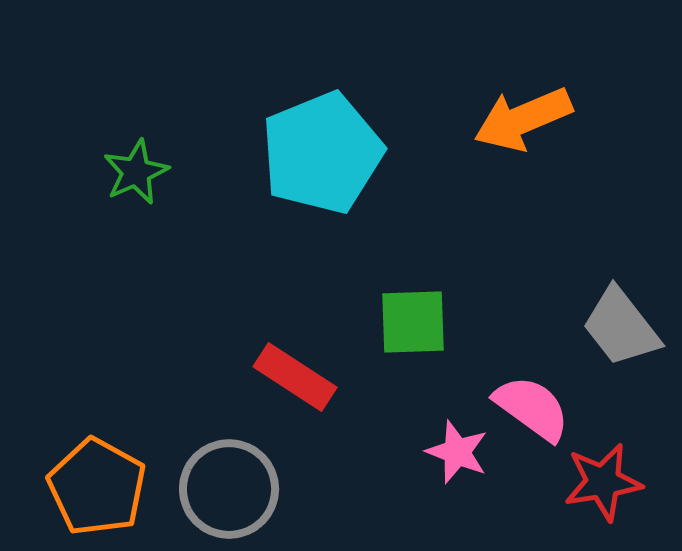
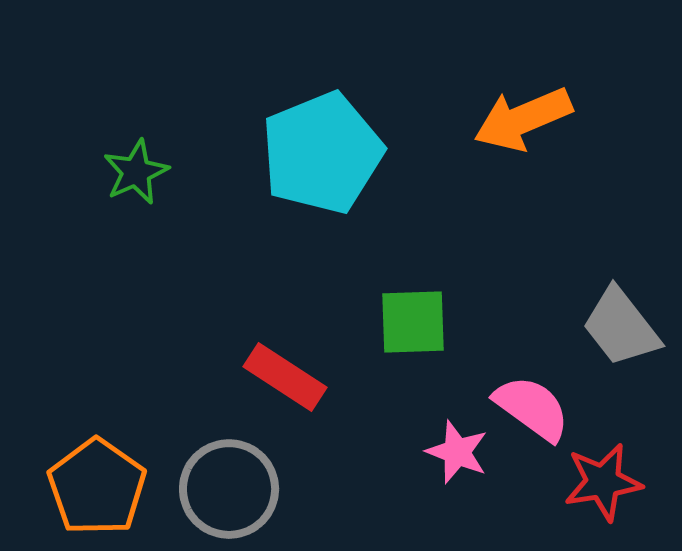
red rectangle: moved 10 px left
orange pentagon: rotated 6 degrees clockwise
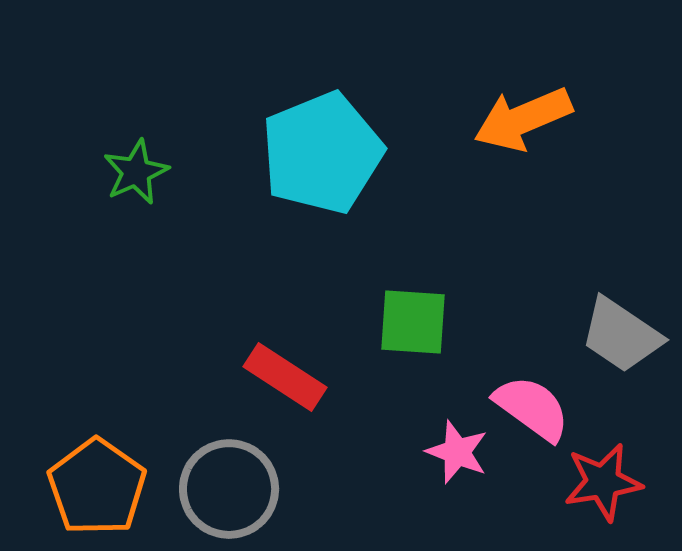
green square: rotated 6 degrees clockwise
gray trapezoid: moved 8 px down; rotated 18 degrees counterclockwise
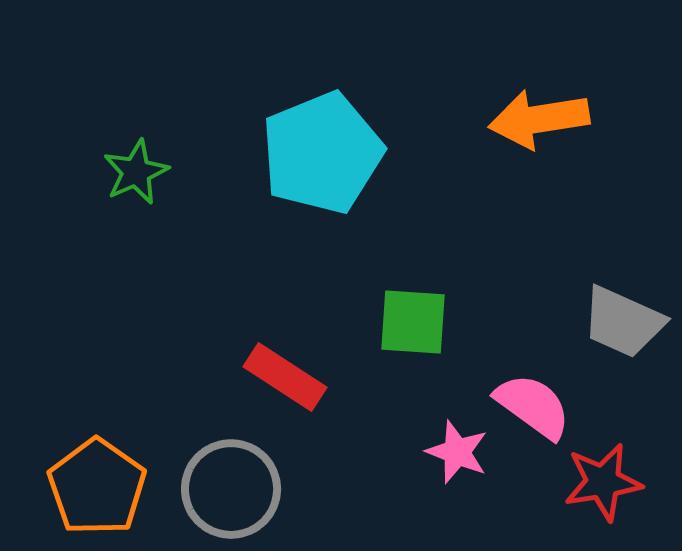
orange arrow: moved 16 px right; rotated 14 degrees clockwise
gray trapezoid: moved 2 px right, 13 px up; rotated 10 degrees counterclockwise
pink semicircle: moved 1 px right, 2 px up
gray circle: moved 2 px right
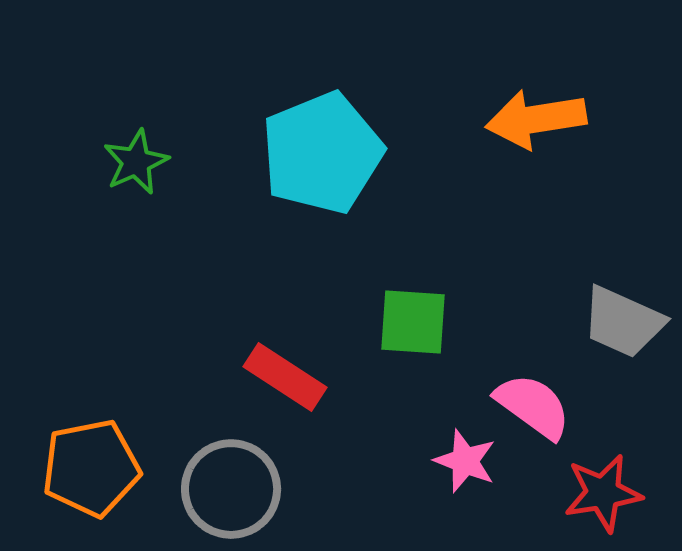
orange arrow: moved 3 px left
green star: moved 10 px up
pink star: moved 8 px right, 9 px down
red star: moved 11 px down
orange pentagon: moved 6 px left, 19 px up; rotated 26 degrees clockwise
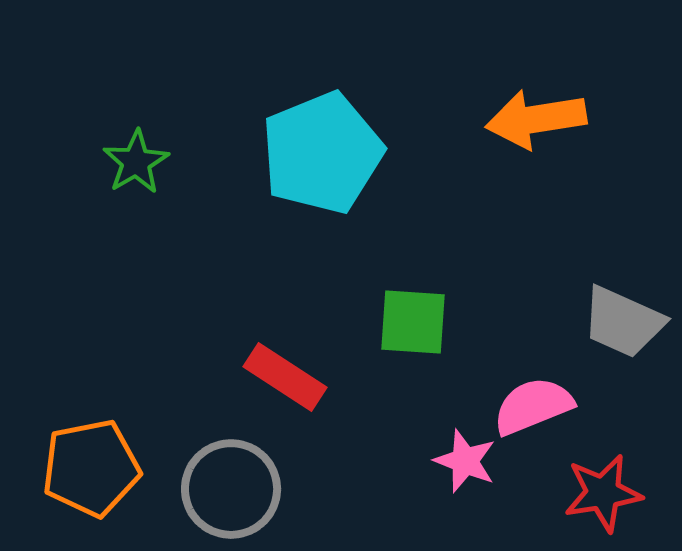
green star: rotated 6 degrees counterclockwise
pink semicircle: rotated 58 degrees counterclockwise
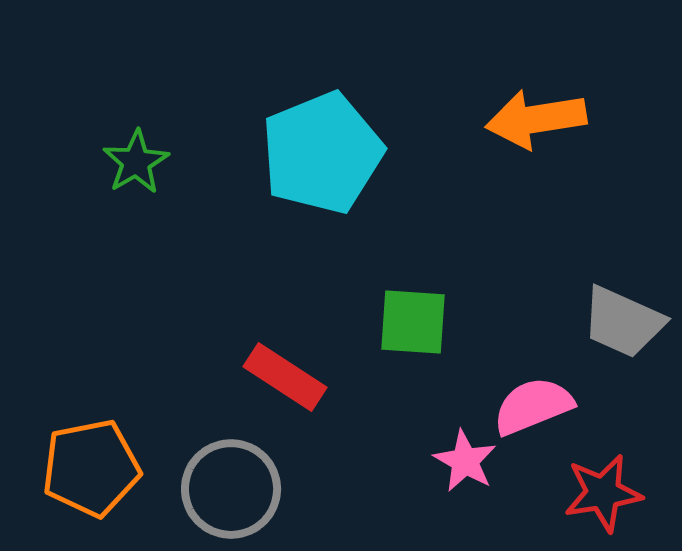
pink star: rotated 8 degrees clockwise
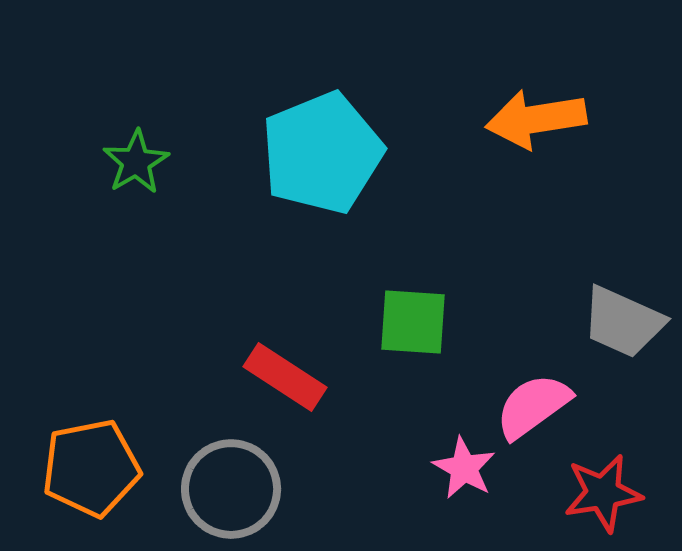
pink semicircle: rotated 14 degrees counterclockwise
pink star: moved 1 px left, 7 px down
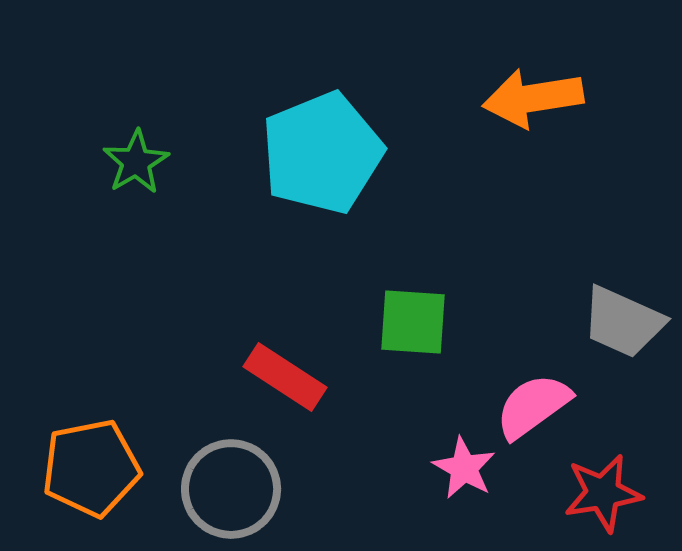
orange arrow: moved 3 px left, 21 px up
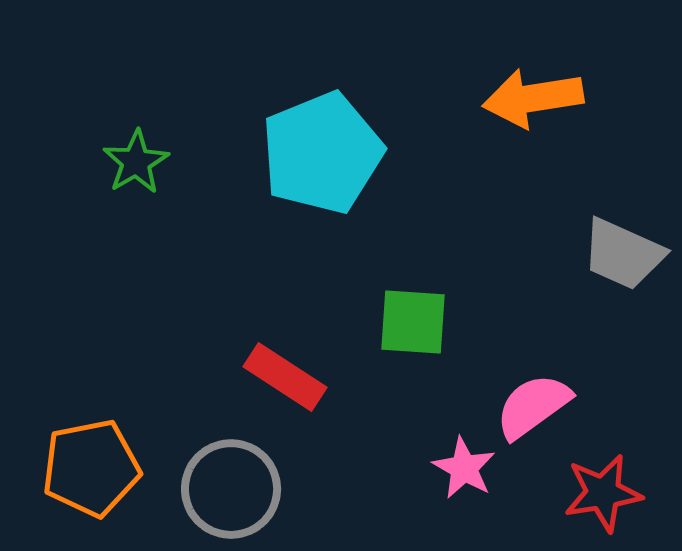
gray trapezoid: moved 68 px up
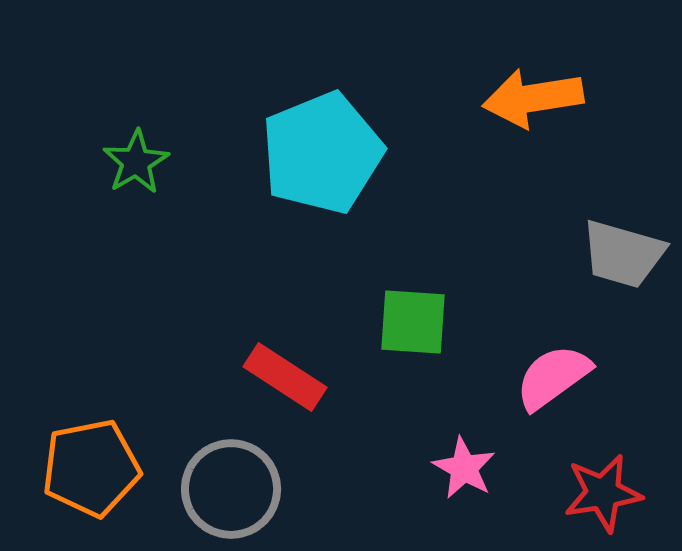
gray trapezoid: rotated 8 degrees counterclockwise
pink semicircle: moved 20 px right, 29 px up
